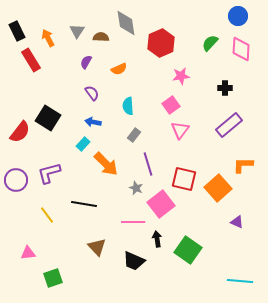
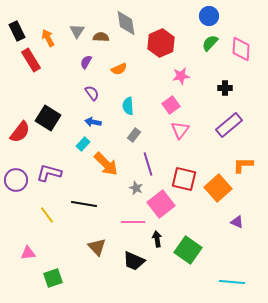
blue circle at (238, 16): moved 29 px left
purple L-shape at (49, 173): rotated 30 degrees clockwise
cyan line at (240, 281): moved 8 px left, 1 px down
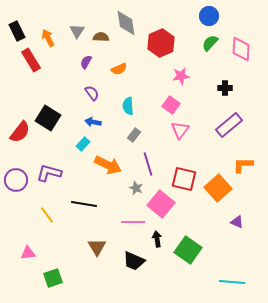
pink square at (171, 105): rotated 18 degrees counterclockwise
orange arrow at (106, 164): moved 2 px right, 1 px down; rotated 20 degrees counterclockwise
pink square at (161, 204): rotated 12 degrees counterclockwise
brown triangle at (97, 247): rotated 12 degrees clockwise
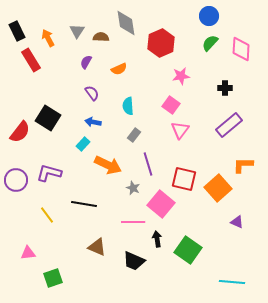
gray star at (136, 188): moved 3 px left
brown triangle at (97, 247): rotated 36 degrees counterclockwise
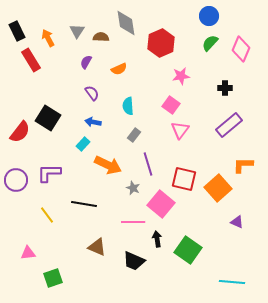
pink diamond at (241, 49): rotated 20 degrees clockwise
purple L-shape at (49, 173): rotated 15 degrees counterclockwise
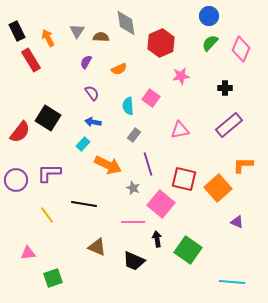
pink square at (171, 105): moved 20 px left, 7 px up
pink triangle at (180, 130): rotated 42 degrees clockwise
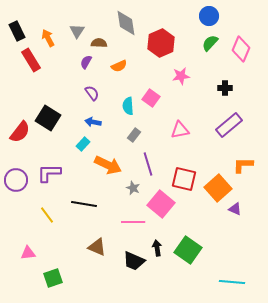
brown semicircle at (101, 37): moved 2 px left, 6 px down
orange semicircle at (119, 69): moved 3 px up
purple triangle at (237, 222): moved 2 px left, 13 px up
black arrow at (157, 239): moved 9 px down
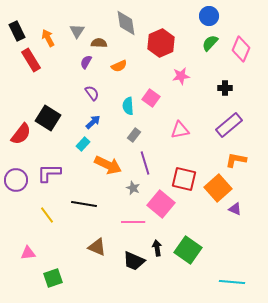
blue arrow at (93, 122): rotated 126 degrees clockwise
red semicircle at (20, 132): moved 1 px right, 2 px down
purple line at (148, 164): moved 3 px left, 1 px up
orange L-shape at (243, 165): moved 7 px left, 5 px up; rotated 10 degrees clockwise
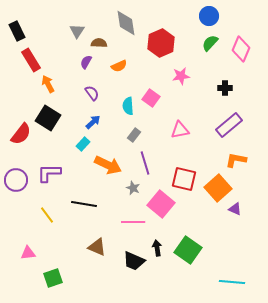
orange arrow at (48, 38): moved 46 px down
